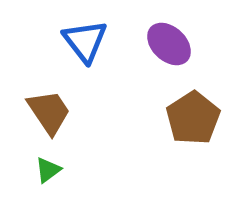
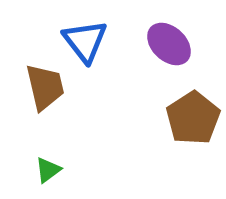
brown trapezoid: moved 4 px left, 25 px up; rotated 21 degrees clockwise
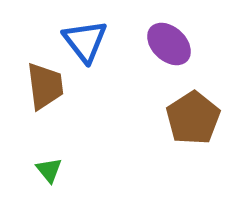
brown trapezoid: moved 1 px up; rotated 6 degrees clockwise
green triangle: moved 1 px right; rotated 32 degrees counterclockwise
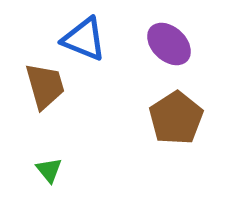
blue triangle: moved 1 px left, 2 px up; rotated 30 degrees counterclockwise
brown trapezoid: rotated 9 degrees counterclockwise
brown pentagon: moved 17 px left
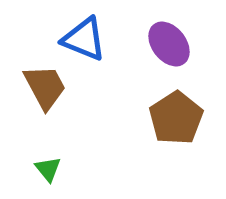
purple ellipse: rotated 9 degrees clockwise
brown trapezoid: moved 1 px down; rotated 12 degrees counterclockwise
green triangle: moved 1 px left, 1 px up
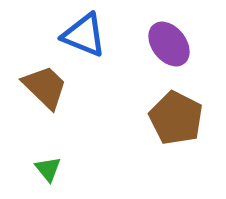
blue triangle: moved 4 px up
brown trapezoid: rotated 18 degrees counterclockwise
brown pentagon: rotated 12 degrees counterclockwise
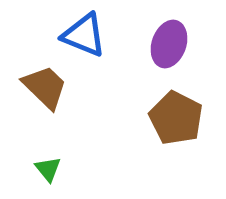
purple ellipse: rotated 57 degrees clockwise
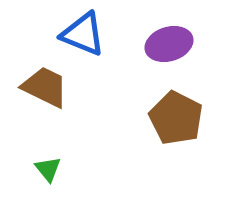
blue triangle: moved 1 px left, 1 px up
purple ellipse: rotated 54 degrees clockwise
brown trapezoid: rotated 18 degrees counterclockwise
